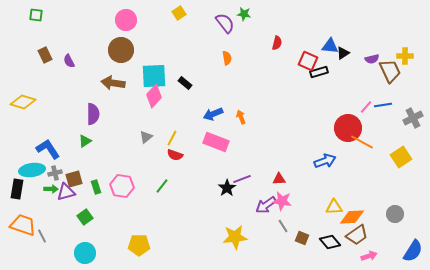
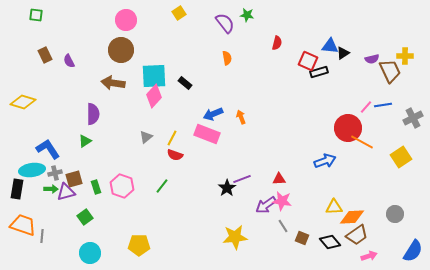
green star at (244, 14): moved 3 px right, 1 px down
pink rectangle at (216, 142): moved 9 px left, 8 px up
pink hexagon at (122, 186): rotated 10 degrees clockwise
gray line at (42, 236): rotated 32 degrees clockwise
cyan circle at (85, 253): moved 5 px right
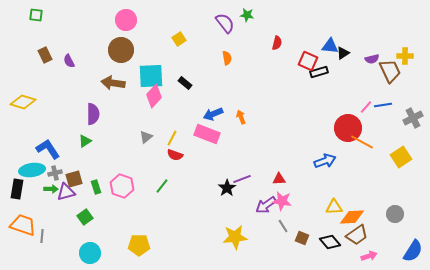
yellow square at (179, 13): moved 26 px down
cyan square at (154, 76): moved 3 px left
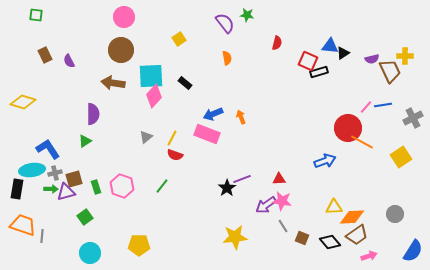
pink circle at (126, 20): moved 2 px left, 3 px up
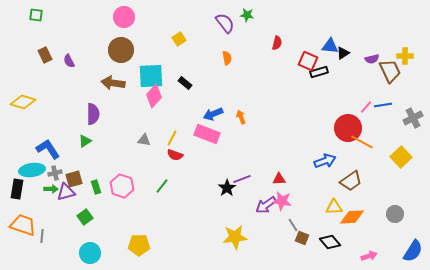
gray triangle at (146, 137): moved 2 px left, 3 px down; rotated 48 degrees clockwise
yellow square at (401, 157): rotated 10 degrees counterclockwise
gray line at (283, 226): moved 10 px right, 1 px up
brown trapezoid at (357, 235): moved 6 px left, 54 px up
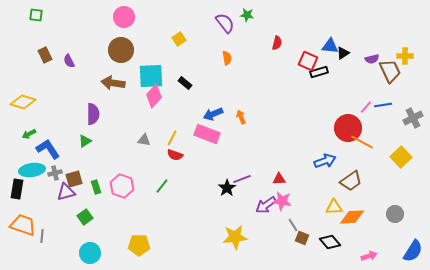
green arrow at (51, 189): moved 22 px left, 55 px up; rotated 152 degrees clockwise
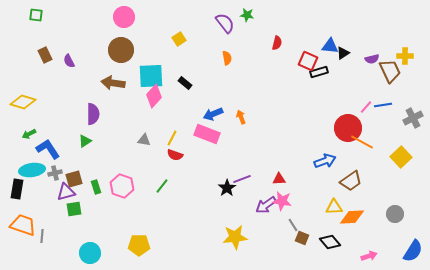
green square at (85, 217): moved 11 px left, 8 px up; rotated 28 degrees clockwise
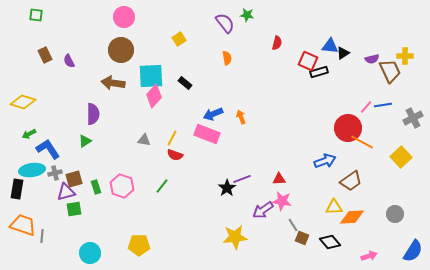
purple arrow at (266, 205): moved 3 px left, 5 px down
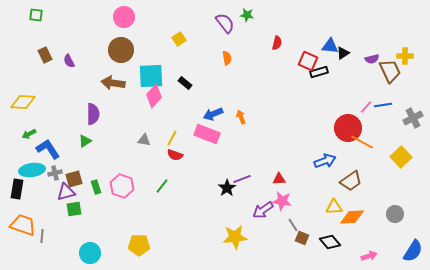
yellow diamond at (23, 102): rotated 15 degrees counterclockwise
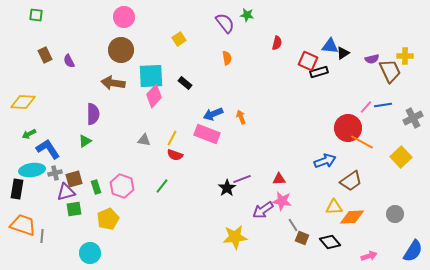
yellow pentagon at (139, 245): moved 31 px left, 26 px up; rotated 25 degrees counterclockwise
